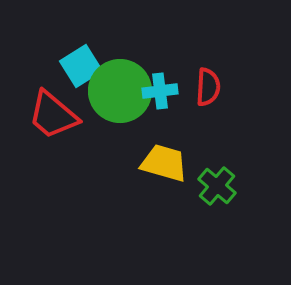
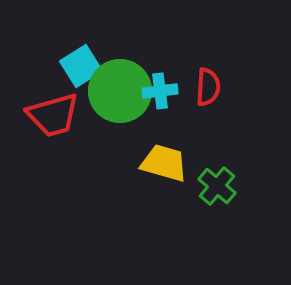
red trapezoid: rotated 56 degrees counterclockwise
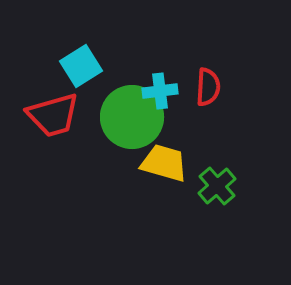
green circle: moved 12 px right, 26 px down
green cross: rotated 9 degrees clockwise
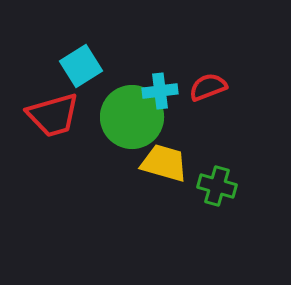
red semicircle: rotated 114 degrees counterclockwise
green cross: rotated 33 degrees counterclockwise
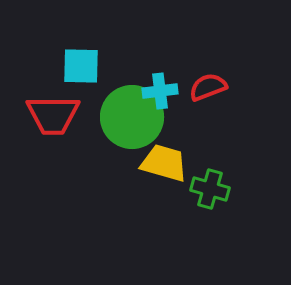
cyan square: rotated 33 degrees clockwise
red trapezoid: rotated 16 degrees clockwise
green cross: moved 7 px left, 3 px down
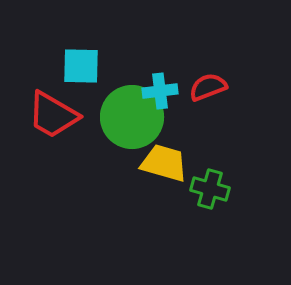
red trapezoid: rotated 30 degrees clockwise
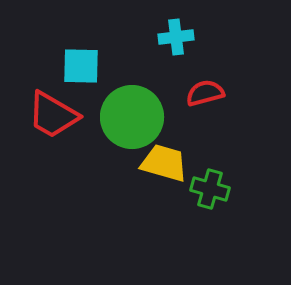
red semicircle: moved 3 px left, 6 px down; rotated 6 degrees clockwise
cyan cross: moved 16 px right, 54 px up
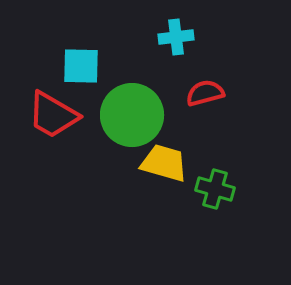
green circle: moved 2 px up
green cross: moved 5 px right
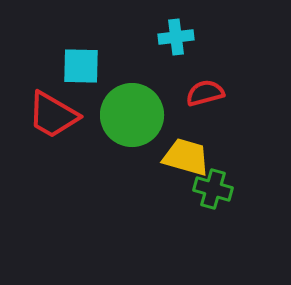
yellow trapezoid: moved 22 px right, 6 px up
green cross: moved 2 px left
